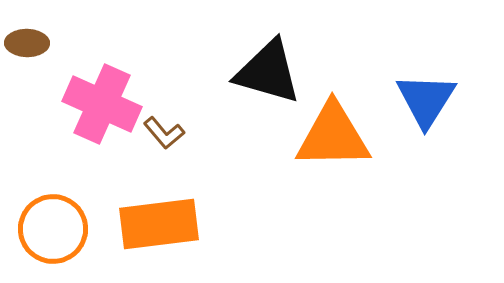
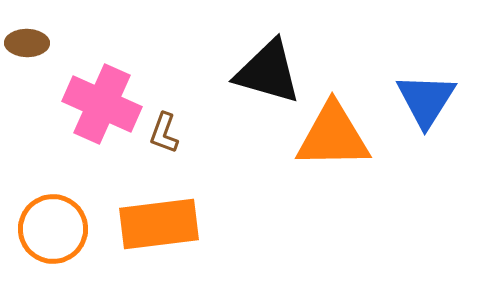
brown L-shape: rotated 60 degrees clockwise
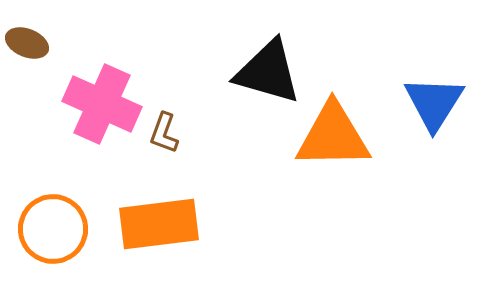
brown ellipse: rotated 21 degrees clockwise
blue triangle: moved 8 px right, 3 px down
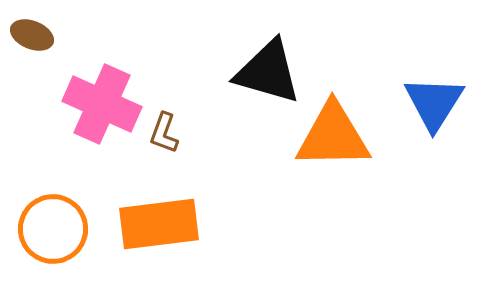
brown ellipse: moved 5 px right, 8 px up
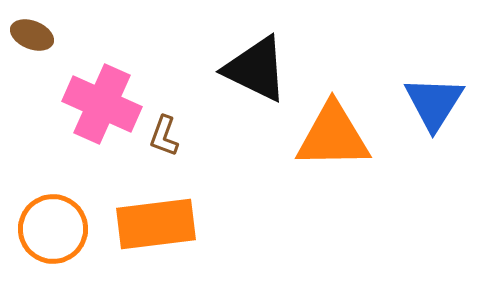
black triangle: moved 12 px left, 3 px up; rotated 10 degrees clockwise
brown L-shape: moved 3 px down
orange rectangle: moved 3 px left
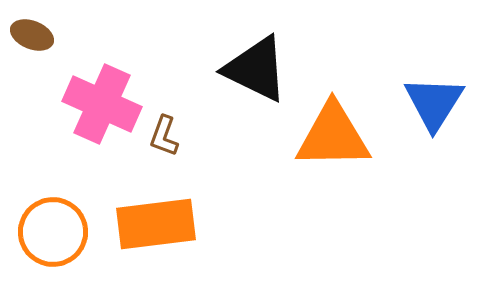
orange circle: moved 3 px down
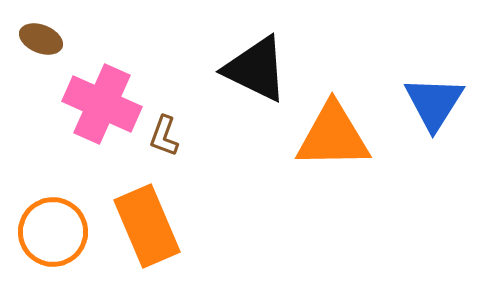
brown ellipse: moved 9 px right, 4 px down
orange rectangle: moved 9 px left, 2 px down; rotated 74 degrees clockwise
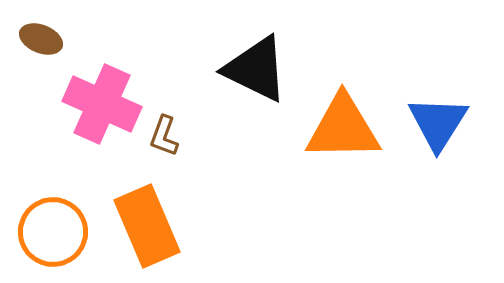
blue triangle: moved 4 px right, 20 px down
orange triangle: moved 10 px right, 8 px up
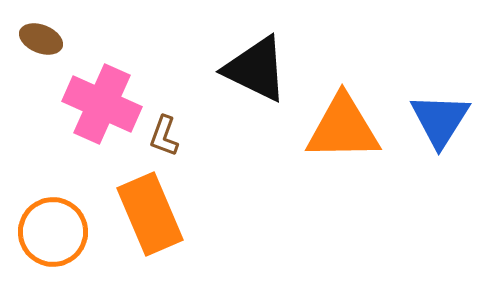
blue triangle: moved 2 px right, 3 px up
orange rectangle: moved 3 px right, 12 px up
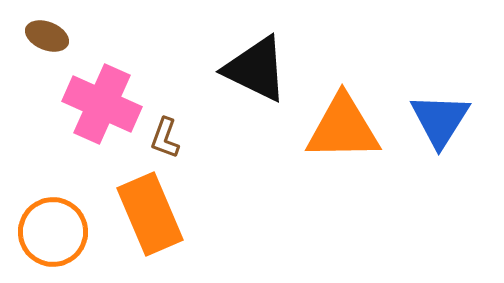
brown ellipse: moved 6 px right, 3 px up
brown L-shape: moved 1 px right, 2 px down
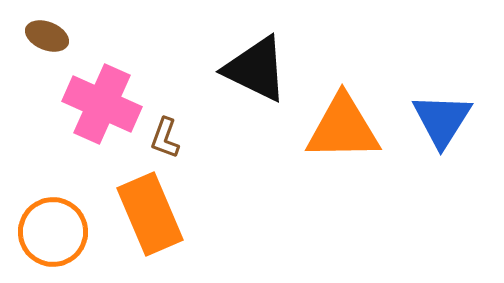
blue triangle: moved 2 px right
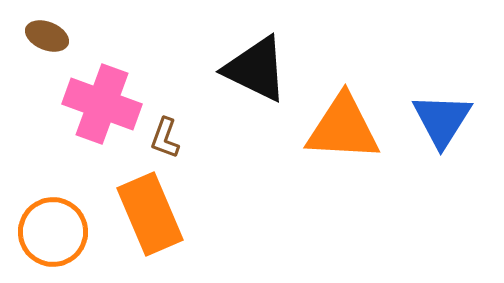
pink cross: rotated 4 degrees counterclockwise
orange triangle: rotated 4 degrees clockwise
